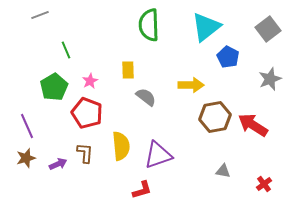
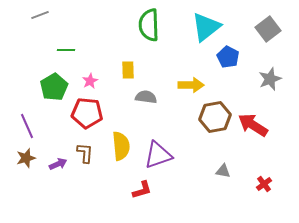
green line: rotated 66 degrees counterclockwise
gray semicircle: rotated 30 degrees counterclockwise
red pentagon: rotated 16 degrees counterclockwise
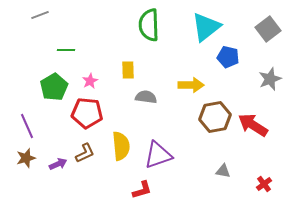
blue pentagon: rotated 15 degrees counterclockwise
brown L-shape: rotated 60 degrees clockwise
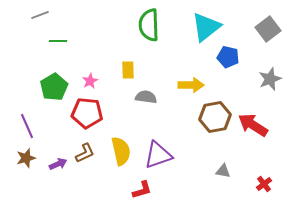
green line: moved 8 px left, 9 px up
yellow semicircle: moved 5 px down; rotated 8 degrees counterclockwise
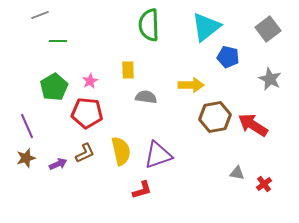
gray star: rotated 25 degrees counterclockwise
gray triangle: moved 14 px right, 2 px down
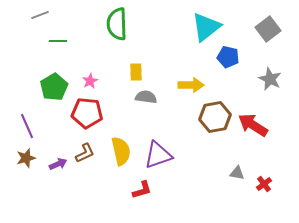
green semicircle: moved 32 px left, 1 px up
yellow rectangle: moved 8 px right, 2 px down
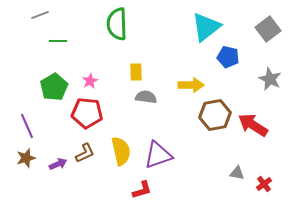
brown hexagon: moved 2 px up
